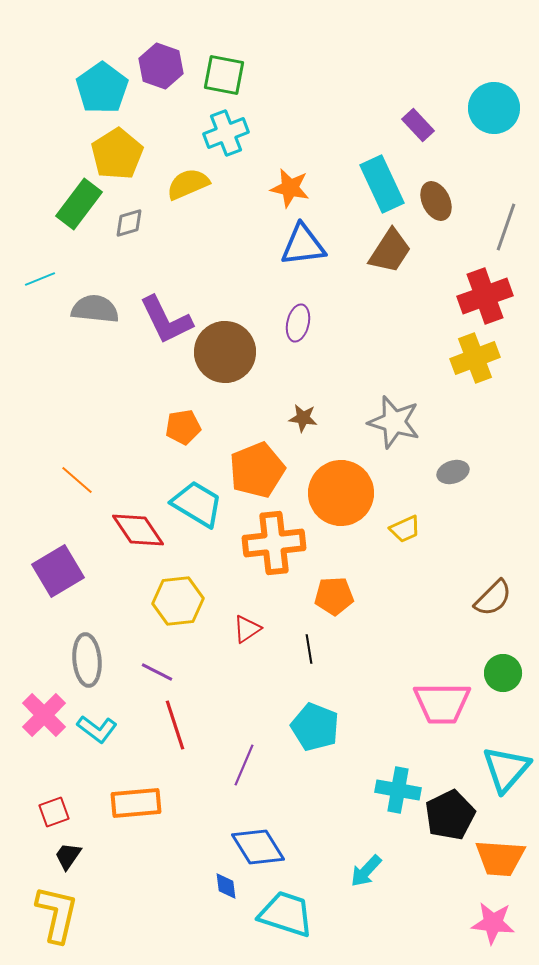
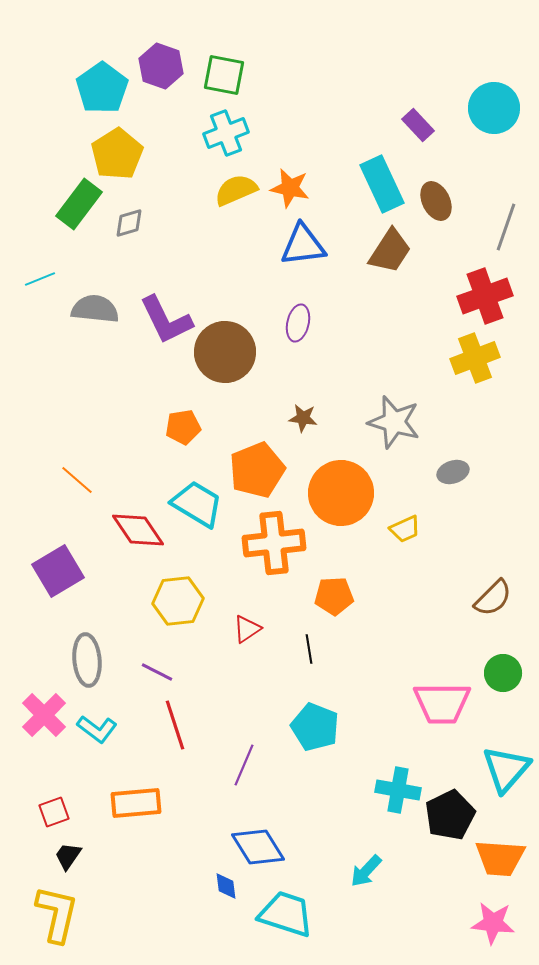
yellow semicircle at (188, 184): moved 48 px right, 6 px down
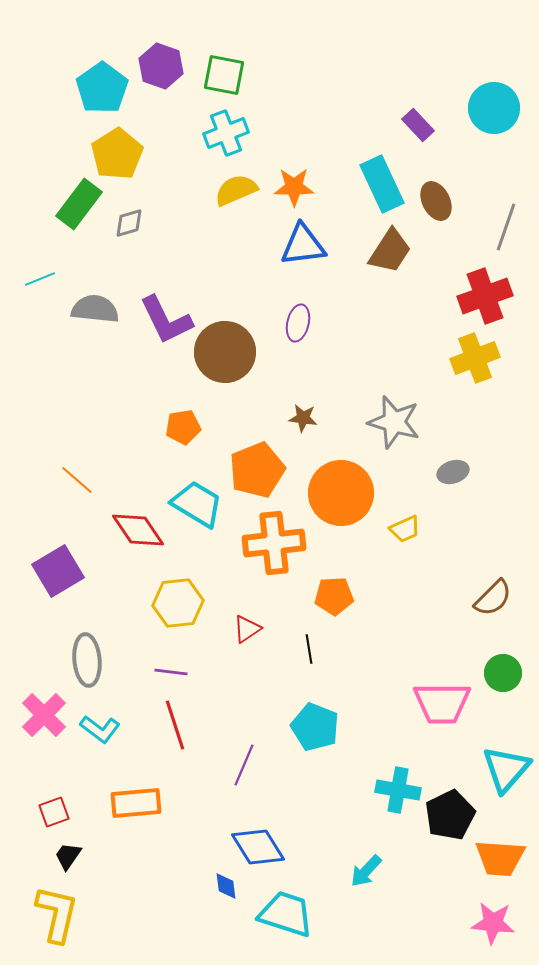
orange star at (290, 188): moved 4 px right, 1 px up; rotated 12 degrees counterclockwise
yellow hexagon at (178, 601): moved 2 px down
purple line at (157, 672): moved 14 px right; rotated 20 degrees counterclockwise
cyan L-shape at (97, 729): moved 3 px right
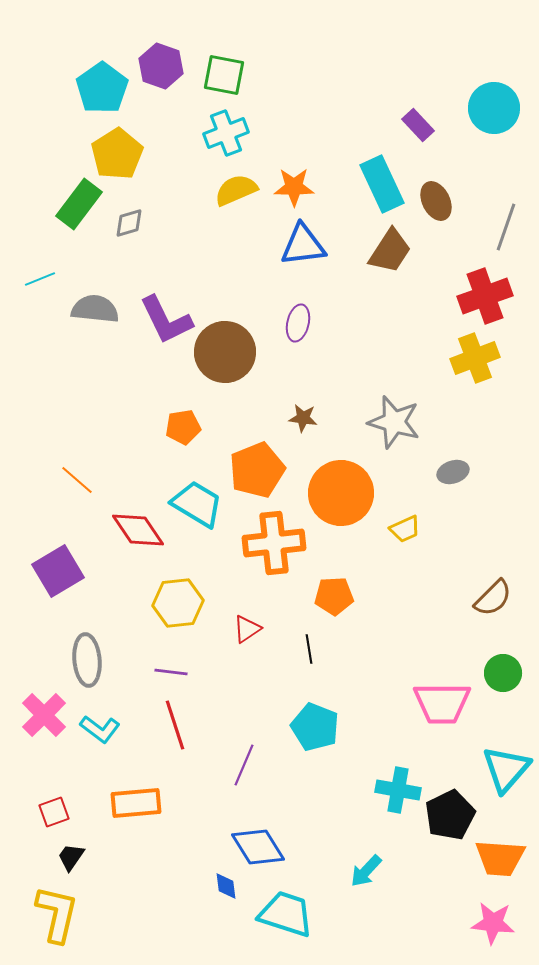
black trapezoid at (68, 856): moved 3 px right, 1 px down
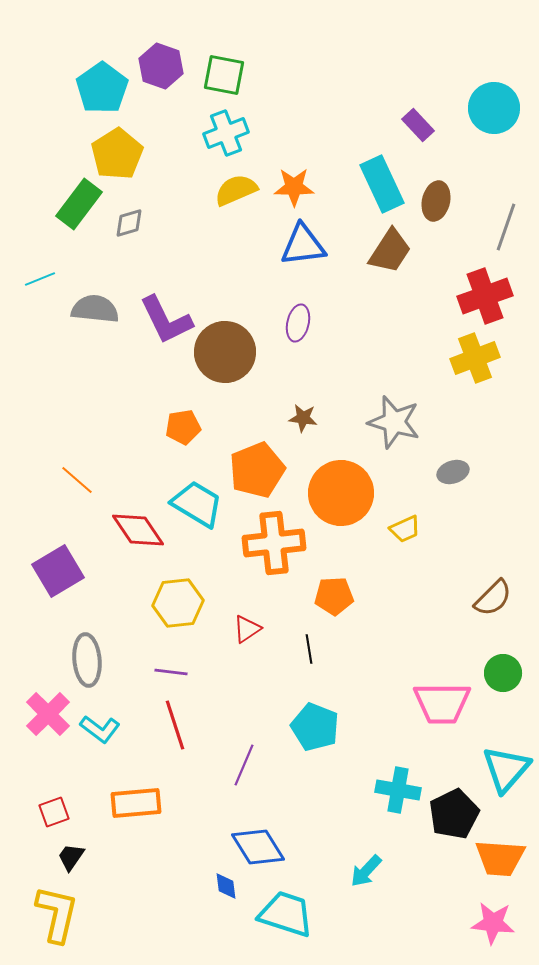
brown ellipse at (436, 201): rotated 39 degrees clockwise
pink cross at (44, 715): moved 4 px right, 1 px up
black pentagon at (450, 815): moved 4 px right, 1 px up
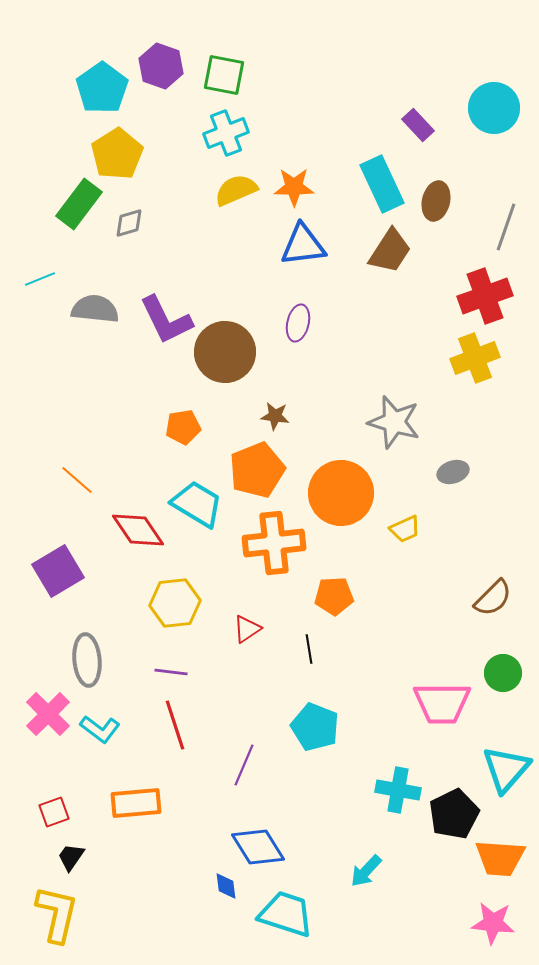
brown star at (303, 418): moved 28 px left, 2 px up
yellow hexagon at (178, 603): moved 3 px left
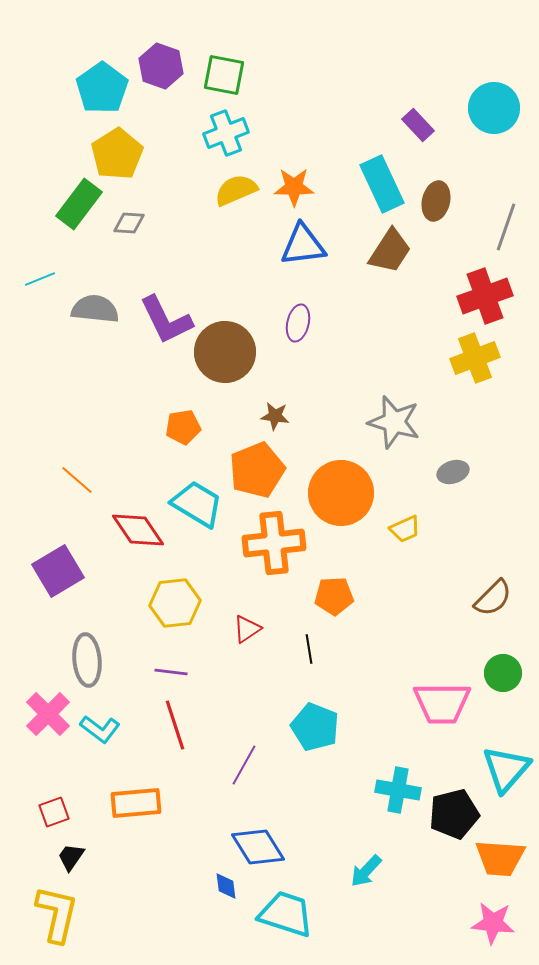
gray diamond at (129, 223): rotated 20 degrees clockwise
purple line at (244, 765): rotated 6 degrees clockwise
black pentagon at (454, 814): rotated 12 degrees clockwise
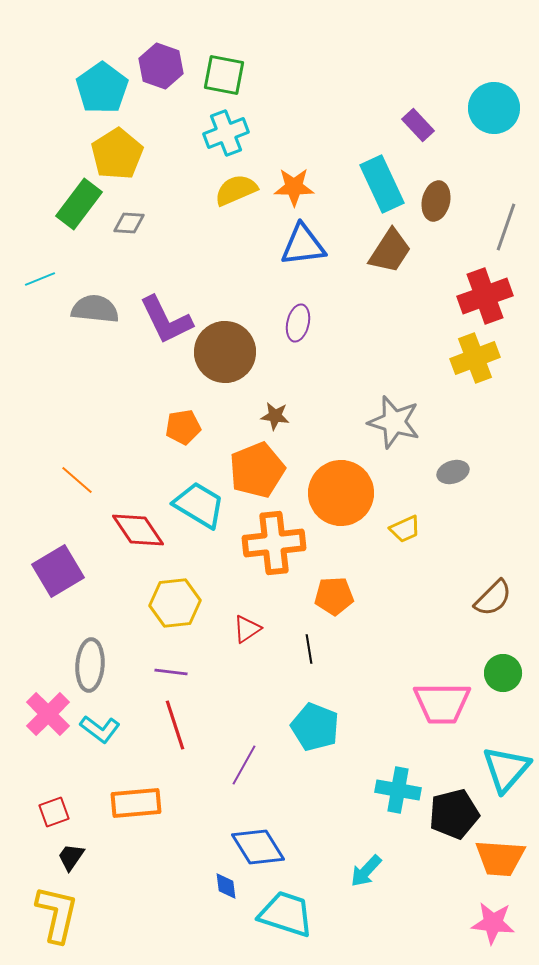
cyan trapezoid at (197, 504): moved 2 px right, 1 px down
gray ellipse at (87, 660): moved 3 px right, 5 px down; rotated 9 degrees clockwise
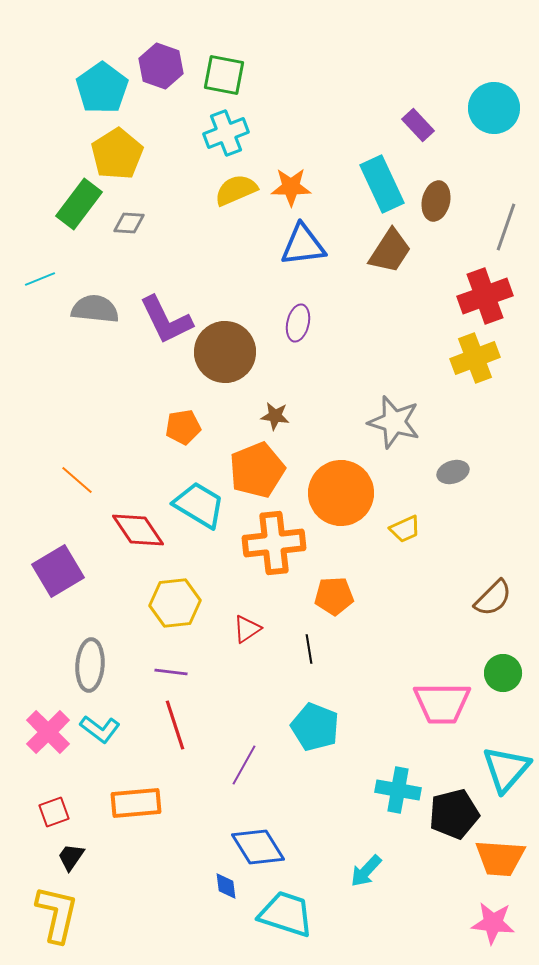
orange star at (294, 187): moved 3 px left
pink cross at (48, 714): moved 18 px down
